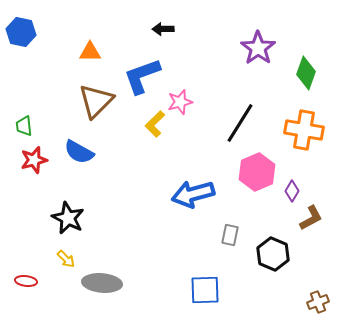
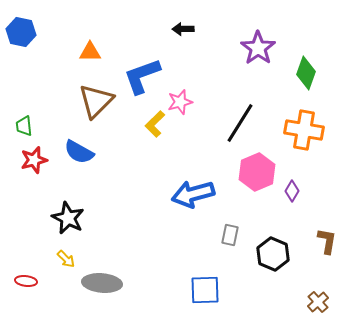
black arrow: moved 20 px right
brown L-shape: moved 16 px right, 23 px down; rotated 52 degrees counterclockwise
brown cross: rotated 20 degrees counterclockwise
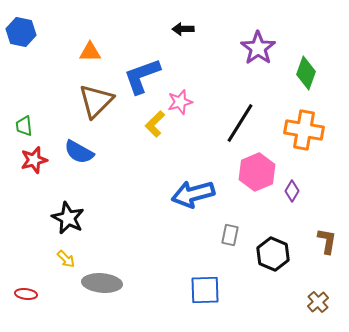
red ellipse: moved 13 px down
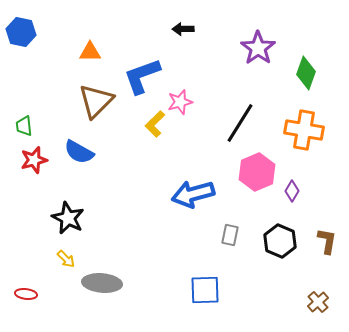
black hexagon: moved 7 px right, 13 px up
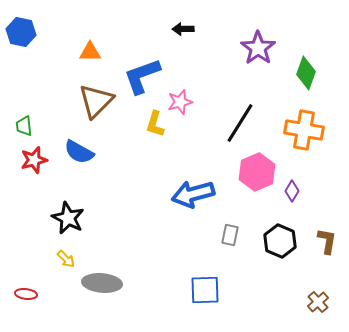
yellow L-shape: rotated 28 degrees counterclockwise
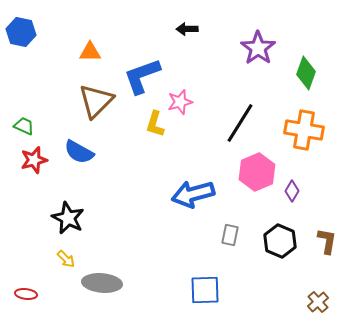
black arrow: moved 4 px right
green trapezoid: rotated 120 degrees clockwise
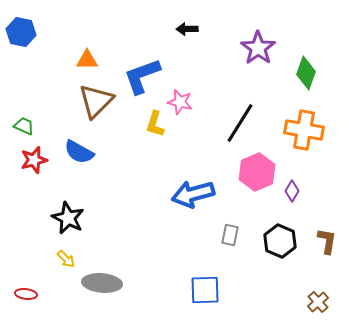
orange triangle: moved 3 px left, 8 px down
pink star: rotated 30 degrees clockwise
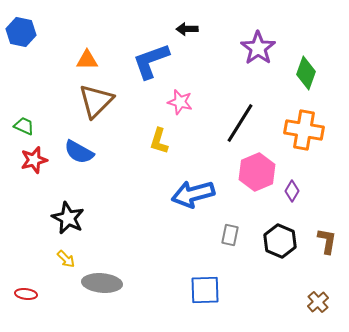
blue L-shape: moved 9 px right, 15 px up
yellow L-shape: moved 4 px right, 17 px down
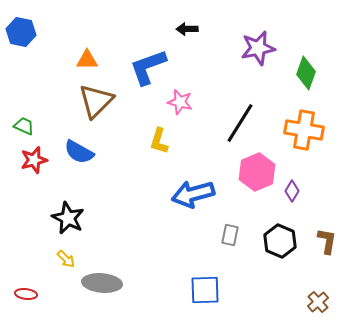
purple star: rotated 24 degrees clockwise
blue L-shape: moved 3 px left, 6 px down
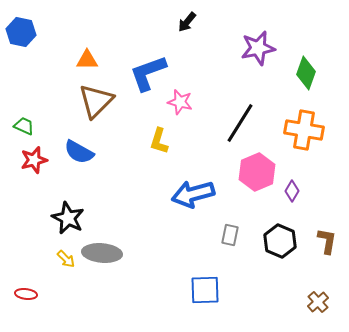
black arrow: moved 7 px up; rotated 50 degrees counterclockwise
blue L-shape: moved 6 px down
gray ellipse: moved 30 px up
